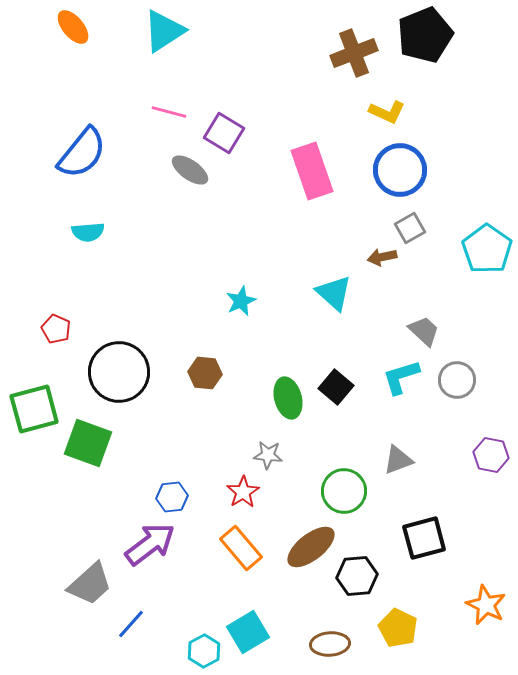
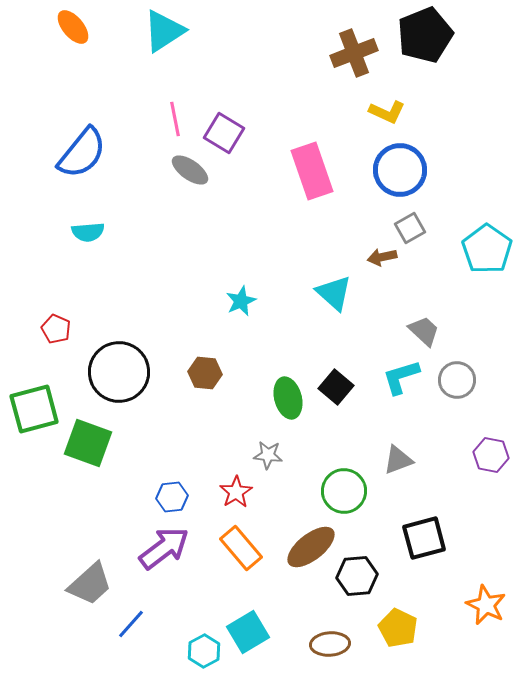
pink line at (169, 112): moved 6 px right, 7 px down; rotated 64 degrees clockwise
red star at (243, 492): moved 7 px left
purple arrow at (150, 544): moved 14 px right, 4 px down
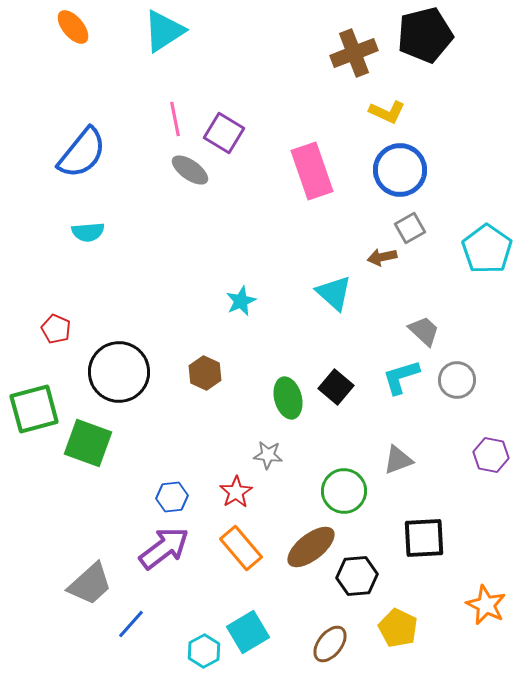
black pentagon at (425, 35): rotated 8 degrees clockwise
brown hexagon at (205, 373): rotated 20 degrees clockwise
black square at (424, 538): rotated 12 degrees clockwise
brown ellipse at (330, 644): rotated 48 degrees counterclockwise
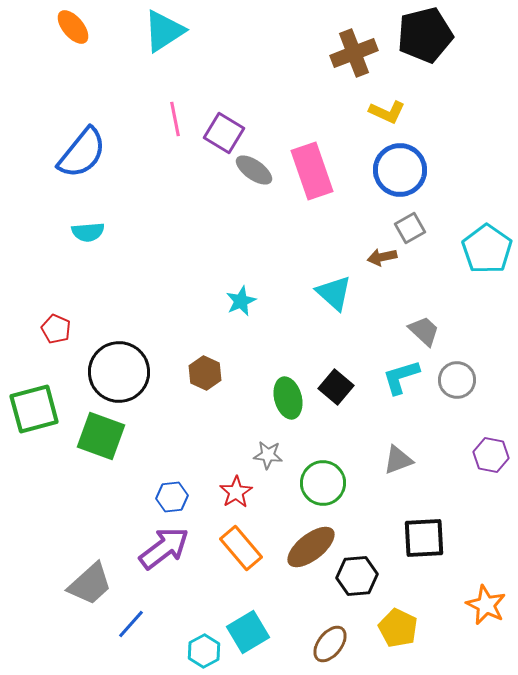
gray ellipse at (190, 170): moved 64 px right
green square at (88, 443): moved 13 px right, 7 px up
green circle at (344, 491): moved 21 px left, 8 px up
